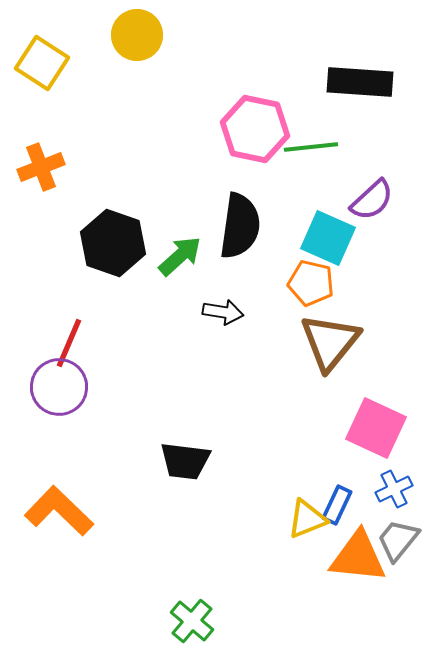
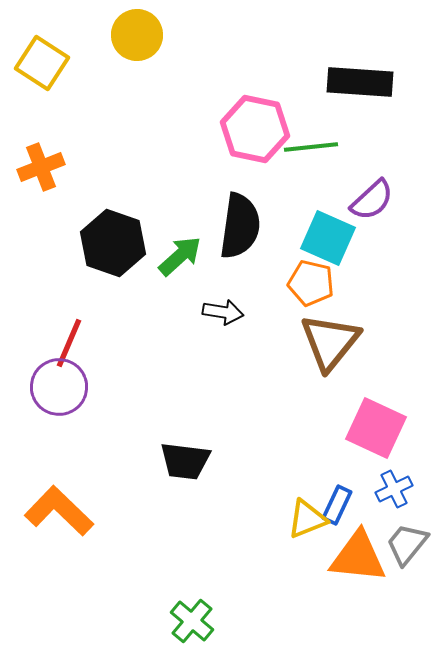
gray trapezoid: moved 9 px right, 4 px down
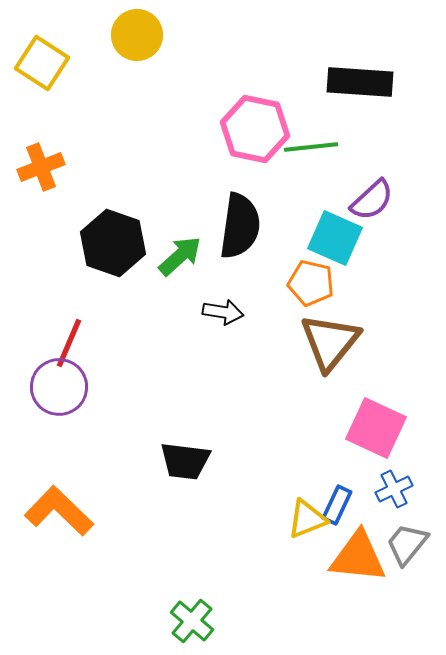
cyan square: moved 7 px right
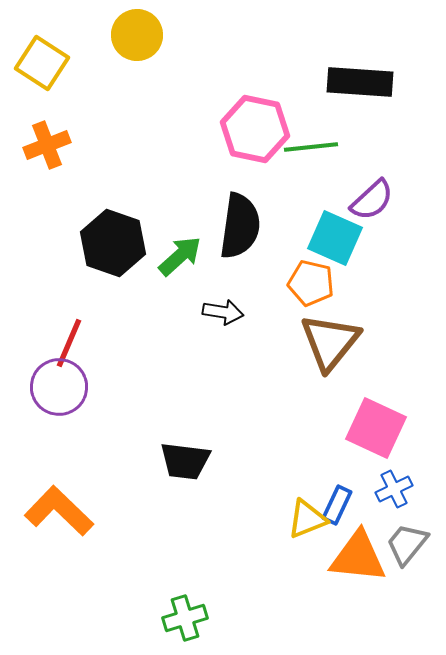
orange cross: moved 6 px right, 22 px up
green cross: moved 7 px left, 3 px up; rotated 33 degrees clockwise
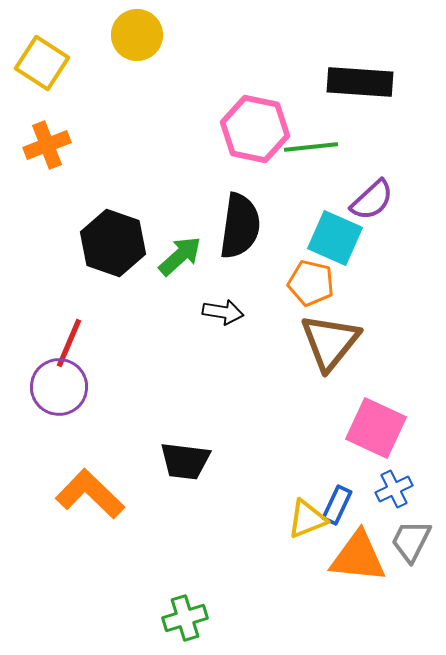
orange L-shape: moved 31 px right, 17 px up
gray trapezoid: moved 4 px right, 3 px up; rotated 12 degrees counterclockwise
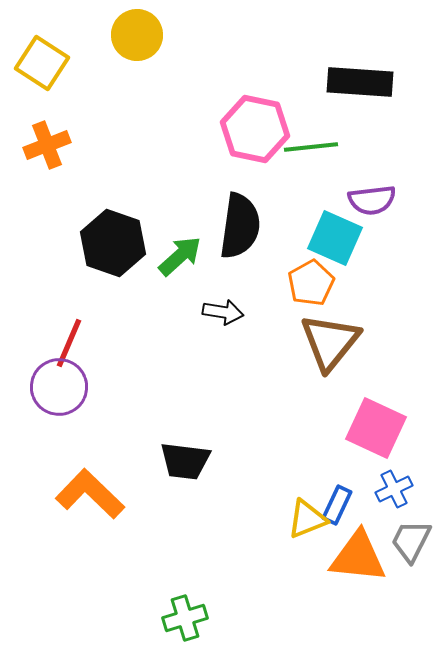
purple semicircle: rotated 36 degrees clockwise
orange pentagon: rotated 30 degrees clockwise
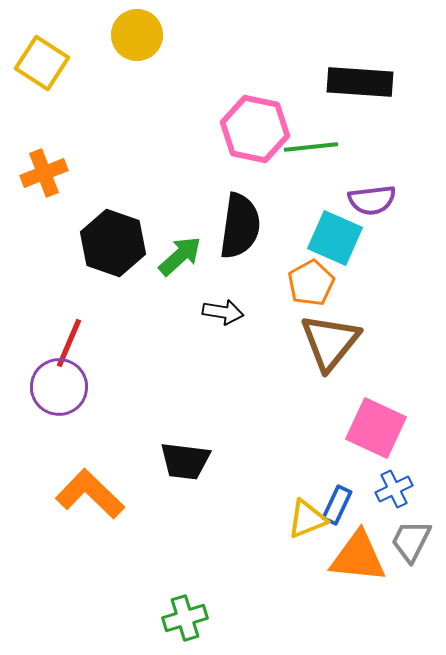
orange cross: moved 3 px left, 28 px down
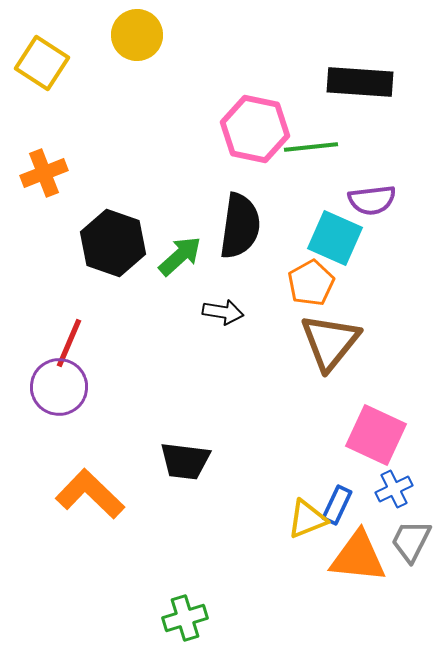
pink square: moved 7 px down
